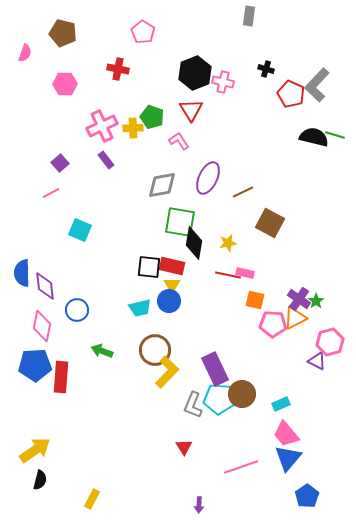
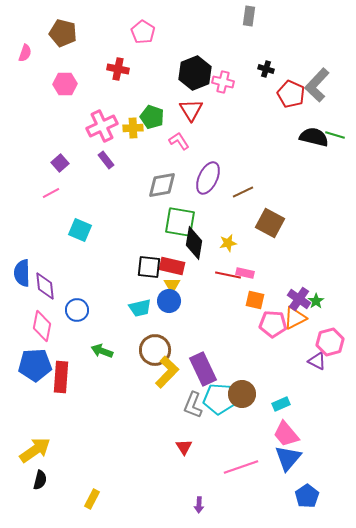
purple rectangle at (215, 369): moved 12 px left
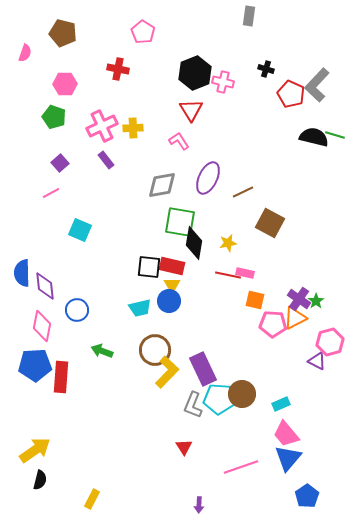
green pentagon at (152, 117): moved 98 px left
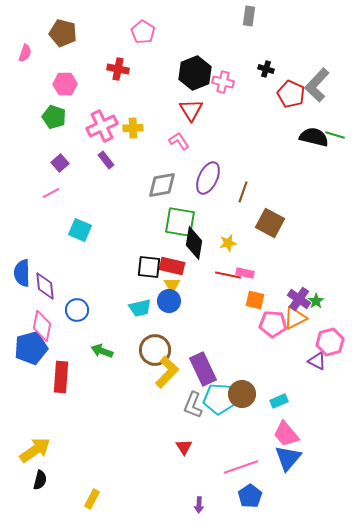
brown line at (243, 192): rotated 45 degrees counterclockwise
blue pentagon at (35, 365): moved 4 px left, 17 px up; rotated 12 degrees counterclockwise
cyan rectangle at (281, 404): moved 2 px left, 3 px up
blue pentagon at (307, 496): moved 57 px left
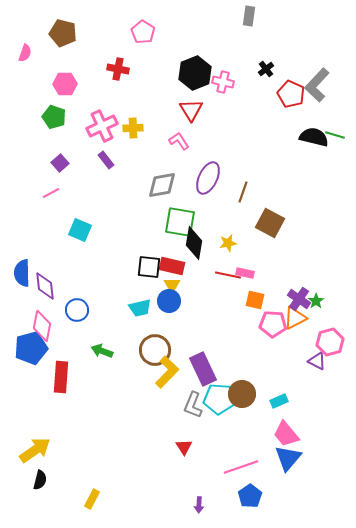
black cross at (266, 69): rotated 35 degrees clockwise
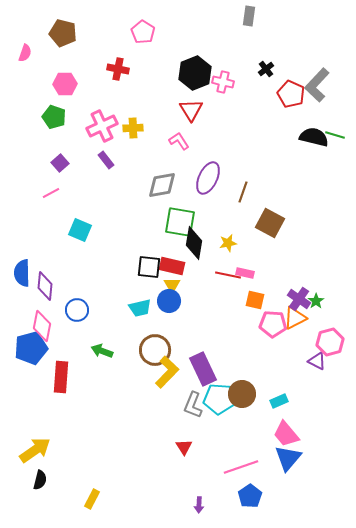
purple diamond at (45, 286): rotated 12 degrees clockwise
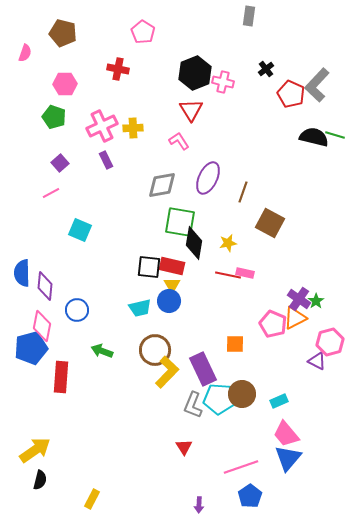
purple rectangle at (106, 160): rotated 12 degrees clockwise
orange square at (255, 300): moved 20 px left, 44 px down; rotated 12 degrees counterclockwise
pink pentagon at (273, 324): rotated 20 degrees clockwise
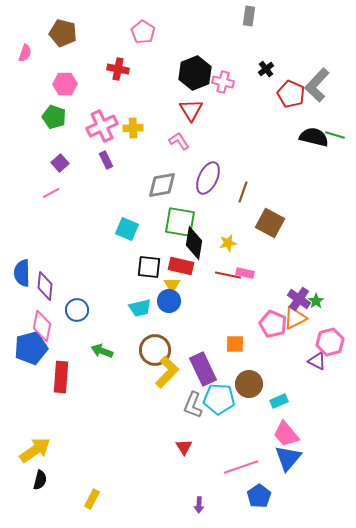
cyan square at (80, 230): moved 47 px right, 1 px up
red rectangle at (172, 266): moved 9 px right
brown circle at (242, 394): moved 7 px right, 10 px up
blue pentagon at (250, 496): moved 9 px right
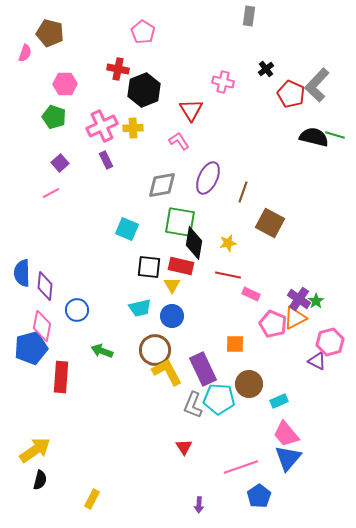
brown pentagon at (63, 33): moved 13 px left
black hexagon at (195, 73): moved 51 px left, 17 px down
pink rectangle at (245, 273): moved 6 px right, 21 px down; rotated 12 degrees clockwise
blue circle at (169, 301): moved 3 px right, 15 px down
yellow L-shape at (167, 372): rotated 72 degrees counterclockwise
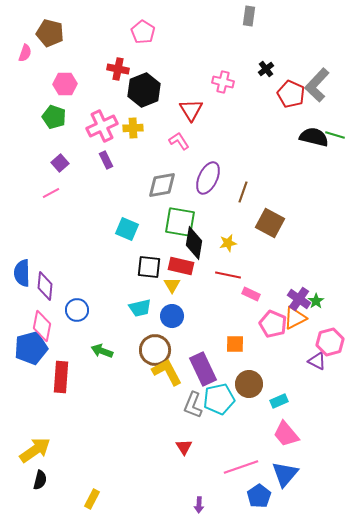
cyan pentagon at (219, 399): rotated 16 degrees counterclockwise
blue triangle at (288, 458): moved 3 px left, 16 px down
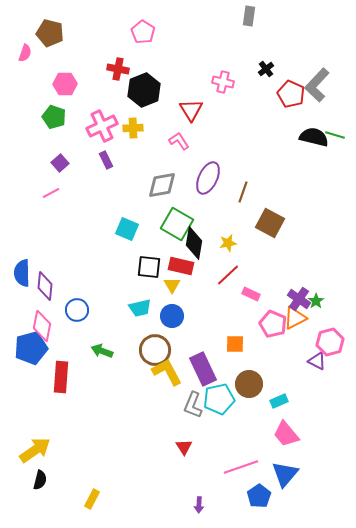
green square at (180, 222): moved 3 px left, 2 px down; rotated 20 degrees clockwise
red line at (228, 275): rotated 55 degrees counterclockwise
